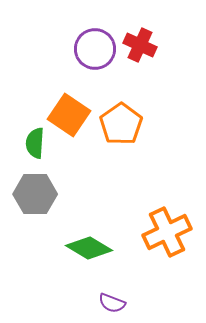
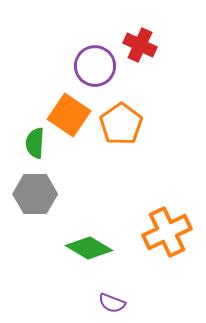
purple circle: moved 17 px down
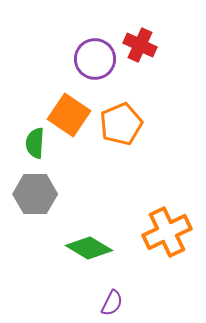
purple circle: moved 7 px up
orange pentagon: rotated 12 degrees clockwise
purple semicircle: rotated 84 degrees counterclockwise
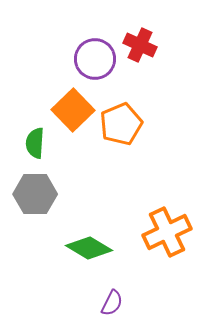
orange square: moved 4 px right, 5 px up; rotated 12 degrees clockwise
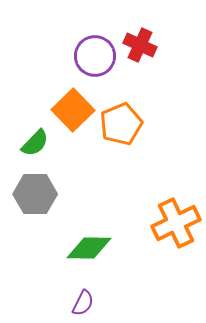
purple circle: moved 3 px up
green semicircle: rotated 140 degrees counterclockwise
orange cross: moved 9 px right, 9 px up
green diamond: rotated 30 degrees counterclockwise
purple semicircle: moved 29 px left
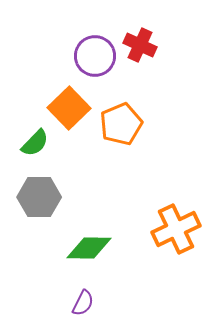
orange square: moved 4 px left, 2 px up
gray hexagon: moved 4 px right, 3 px down
orange cross: moved 6 px down
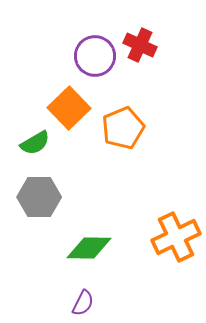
orange pentagon: moved 2 px right, 4 px down
green semicircle: rotated 16 degrees clockwise
orange cross: moved 8 px down
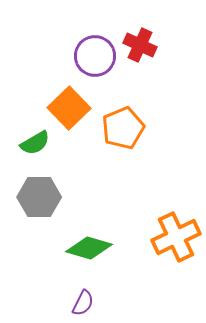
green diamond: rotated 15 degrees clockwise
